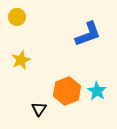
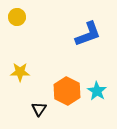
yellow star: moved 1 px left, 12 px down; rotated 24 degrees clockwise
orange hexagon: rotated 12 degrees counterclockwise
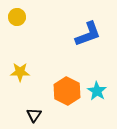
black triangle: moved 5 px left, 6 px down
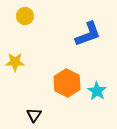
yellow circle: moved 8 px right, 1 px up
yellow star: moved 5 px left, 10 px up
orange hexagon: moved 8 px up
